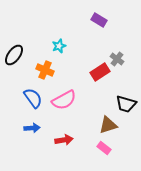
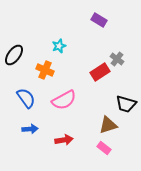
blue semicircle: moved 7 px left
blue arrow: moved 2 px left, 1 px down
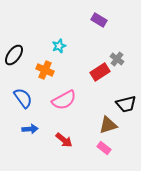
blue semicircle: moved 3 px left
black trapezoid: rotated 30 degrees counterclockwise
red arrow: rotated 48 degrees clockwise
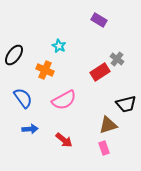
cyan star: rotated 24 degrees counterclockwise
pink rectangle: rotated 32 degrees clockwise
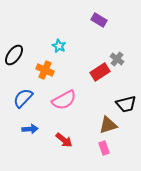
blue semicircle: rotated 100 degrees counterclockwise
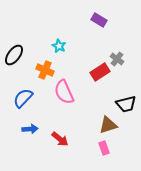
pink semicircle: moved 8 px up; rotated 95 degrees clockwise
red arrow: moved 4 px left, 1 px up
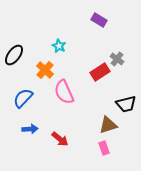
orange cross: rotated 18 degrees clockwise
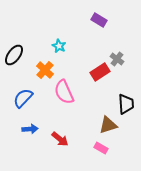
black trapezoid: rotated 80 degrees counterclockwise
pink rectangle: moved 3 px left; rotated 40 degrees counterclockwise
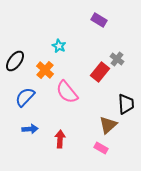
black ellipse: moved 1 px right, 6 px down
red rectangle: rotated 18 degrees counterclockwise
pink semicircle: moved 3 px right; rotated 15 degrees counterclockwise
blue semicircle: moved 2 px right, 1 px up
brown triangle: rotated 24 degrees counterclockwise
red arrow: rotated 126 degrees counterclockwise
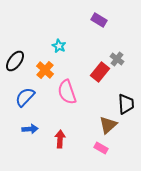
pink semicircle: rotated 20 degrees clockwise
